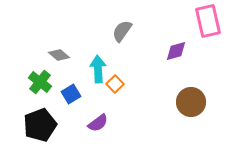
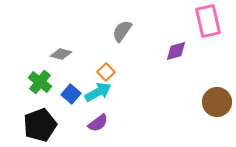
gray diamond: moved 2 px right, 1 px up; rotated 25 degrees counterclockwise
cyan arrow: moved 23 px down; rotated 64 degrees clockwise
orange square: moved 9 px left, 12 px up
blue square: rotated 18 degrees counterclockwise
brown circle: moved 26 px right
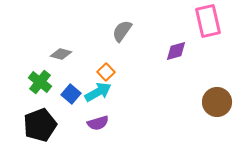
purple semicircle: rotated 20 degrees clockwise
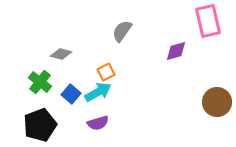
orange square: rotated 18 degrees clockwise
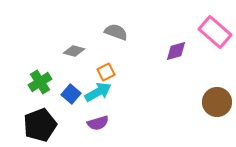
pink rectangle: moved 7 px right, 11 px down; rotated 36 degrees counterclockwise
gray semicircle: moved 6 px left, 1 px down; rotated 75 degrees clockwise
gray diamond: moved 13 px right, 3 px up
green cross: rotated 20 degrees clockwise
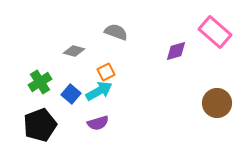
cyan arrow: moved 1 px right, 1 px up
brown circle: moved 1 px down
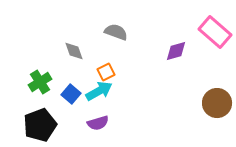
gray diamond: rotated 55 degrees clockwise
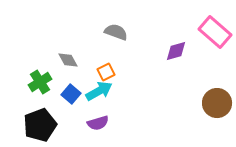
gray diamond: moved 6 px left, 9 px down; rotated 10 degrees counterclockwise
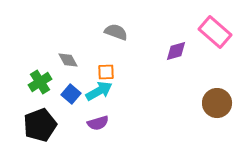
orange square: rotated 24 degrees clockwise
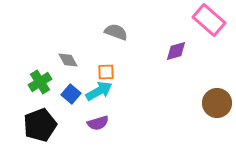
pink rectangle: moved 6 px left, 12 px up
